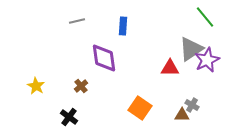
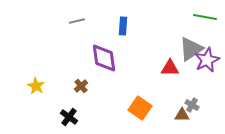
green line: rotated 40 degrees counterclockwise
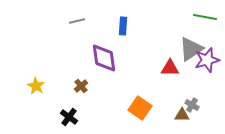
purple star: rotated 10 degrees clockwise
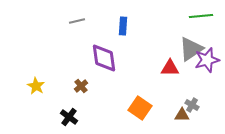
green line: moved 4 px left, 1 px up; rotated 15 degrees counterclockwise
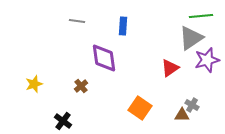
gray line: rotated 21 degrees clockwise
gray triangle: moved 11 px up
red triangle: rotated 36 degrees counterclockwise
yellow star: moved 2 px left, 2 px up; rotated 24 degrees clockwise
black cross: moved 6 px left, 4 px down
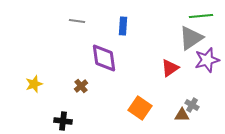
black cross: rotated 30 degrees counterclockwise
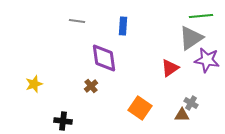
purple star: rotated 25 degrees clockwise
brown cross: moved 10 px right
gray cross: moved 1 px left, 2 px up
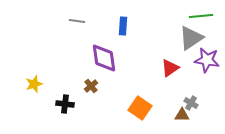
black cross: moved 2 px right, 17 px up
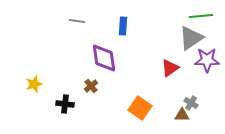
purple star: rotated 10 degrees counterclockwise
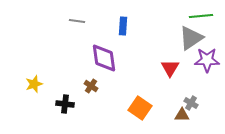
red triangle: rotated 24 degrees counterclockwise
brown cross: rotated 16 degrees counterclockwise
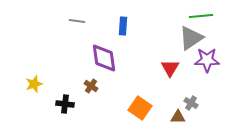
brown triangle: moved 4 px left, 2 px down
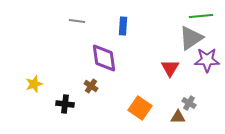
gray cross: moved 2 px left
